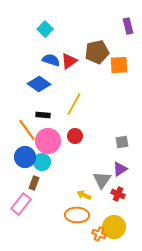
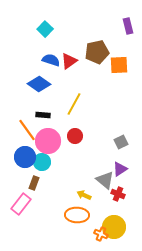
gray square: moved 1 px left; rotated 16 degrees counterclockwise
gray triangle: moved 3 px right; rotated 24 degrees counterclockwise
orange cross: moved 2 px right
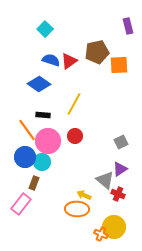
orange ellipse: moved 6 px up
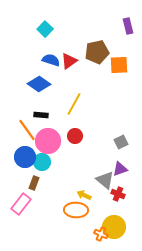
black rectangle: moved 2 px left
purple triangle: rotated 14 degrees clockwise
orange ellipse: moved 1 px left, 1 px down
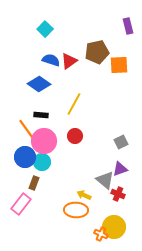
pink circle: moved 4 px left
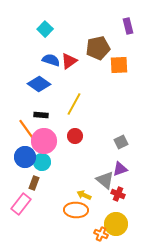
brown pentagon: moved 1 px right, 4 px up
yellow circle: moved 2 px right, 3 px up
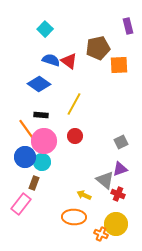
red triangle: rotated 48 degrees counterclockwise
orange ellipse: moved 2 px left, 7 px down
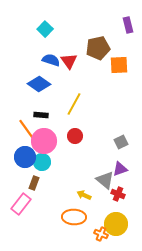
purple rectangle: moved 1 px up
red triangle: rotated 18 degrees clockwise
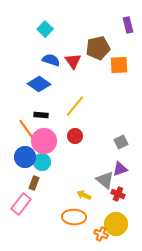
red triangle: moved 4 px right
yellow line: moved 1 px right, 2 px down; rotated 10 degrees clockwise
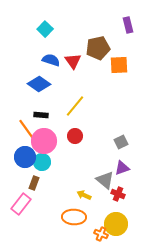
purple triangle: moved 2 px right, 1 px up
